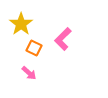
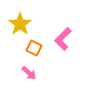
yellow star: moved 1 px left
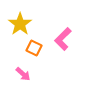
pink arrow: moved 6 px left, 1 px down
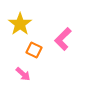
orange square: moved 2 px down
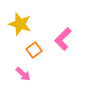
yellow star: rotated 20 degrees counterclockwise
orange square: rotated 28 degrees clockwise
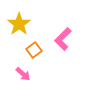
yellow star: moved 1 px left; rotated 20 degrees clockwise
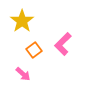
yellow star: moved 3 px right, 3 px up
pink L-shape: moved 5 px down
